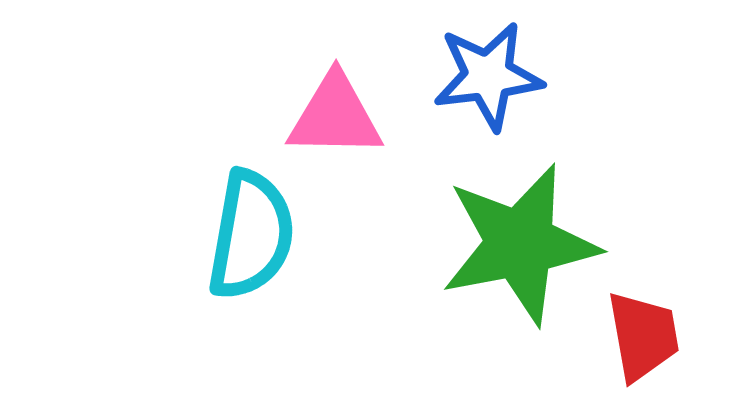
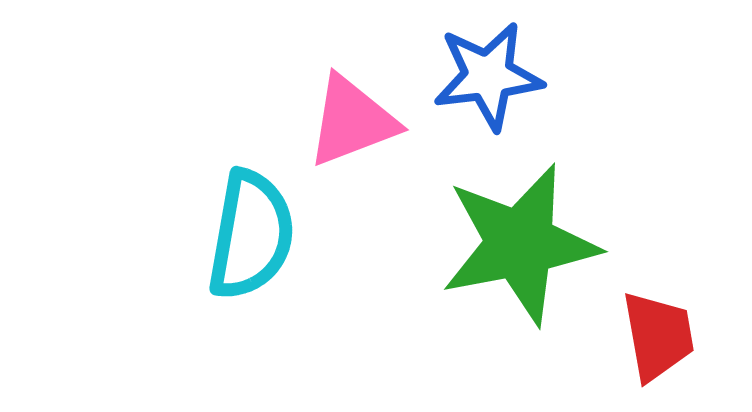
pink triangle: moved 17 px right, 5 px down; rotated 22 degrees counterclockwise
red trapezoid: moved 15 px right
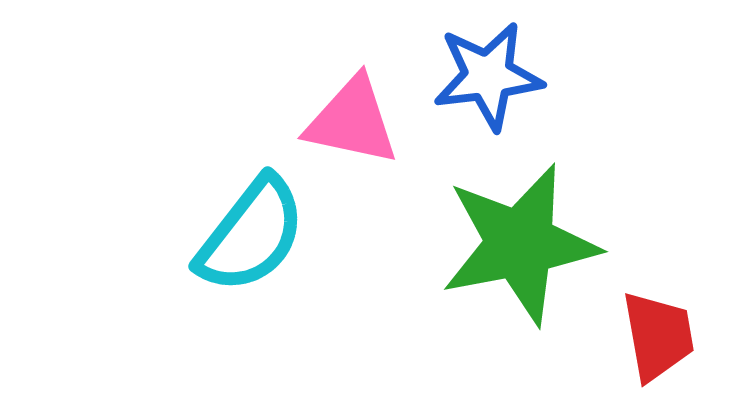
pink triangle: rotated 33 degrees clockwise
cyan semicircle: rotated 28 degrees clockwise
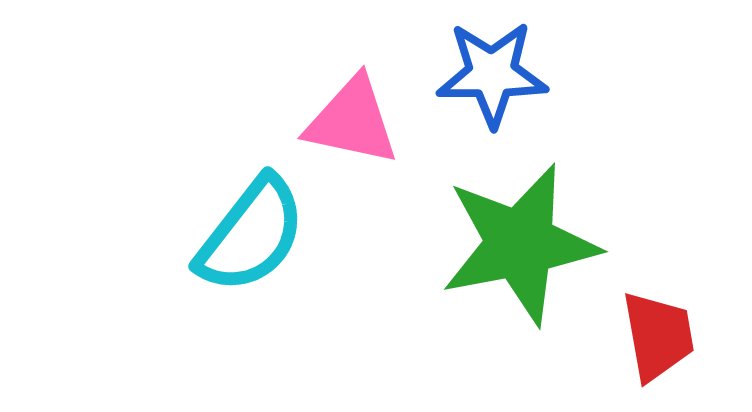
blue star: moved 4 px right, 2 px up; rotated 7 degrees clockwise
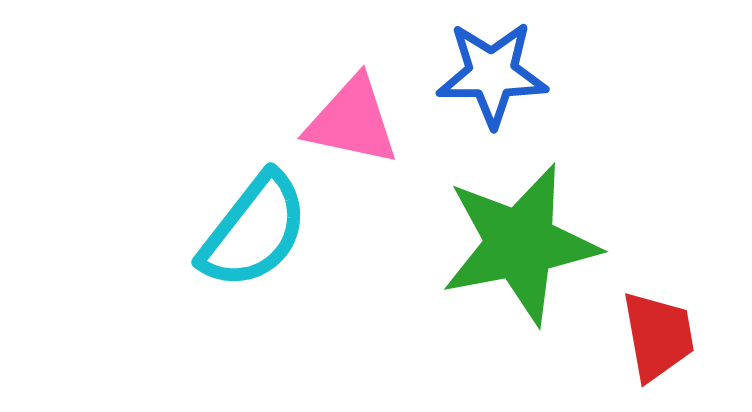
cyan semicircle: moved 3 px right, 4 px up
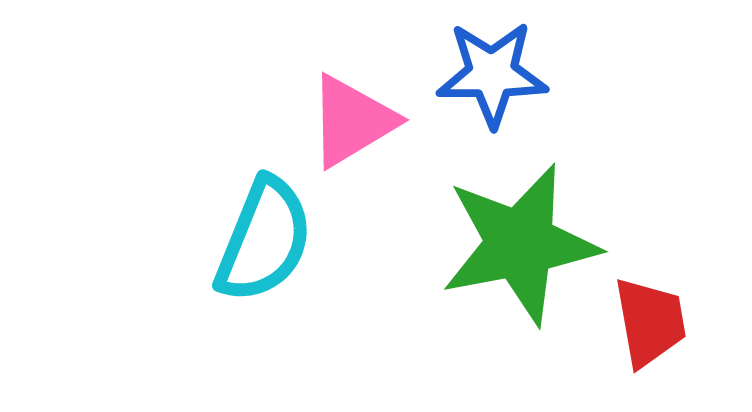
pink triangle: rotated 43 degrees counterclockwise
cyan semicircle: moved 10 px right, 9 px down; rotated 16 degrees counterclockwise
red trapezoid: moved 8 px left, 14 px up
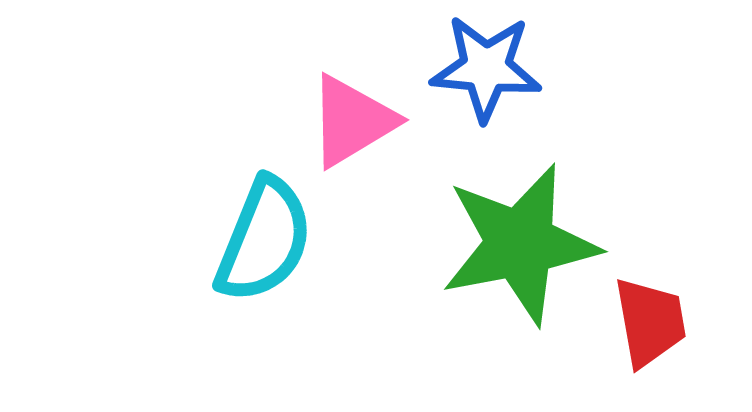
blue star: moved 6 px left, 6 px up; rotated 5 degrees clockwise
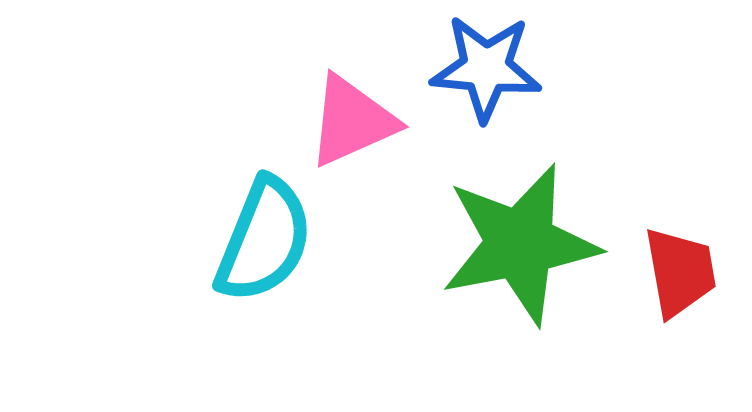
pink triangle: rotated 7 degrees clockwise
red trapezoid: moved 30 px right, 50 px up
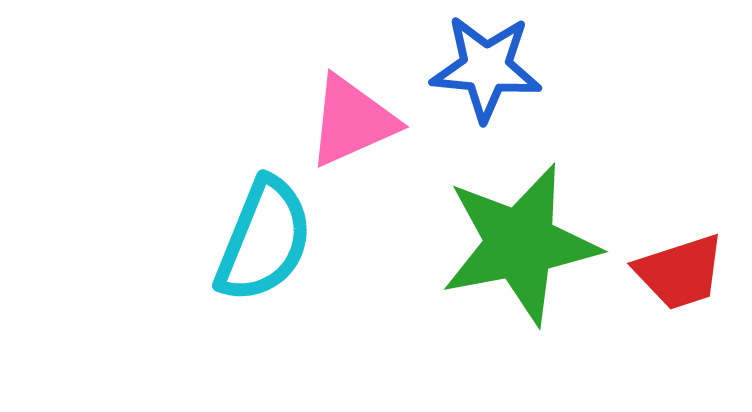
red trapezoid: rotated 82 degrees clockwise
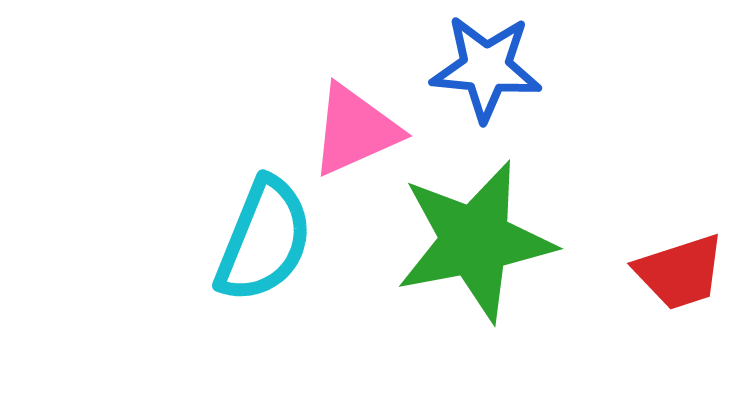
pink triangle: moved 3 px right, 9 px down
green star: moved 45 px left, 3 px up
